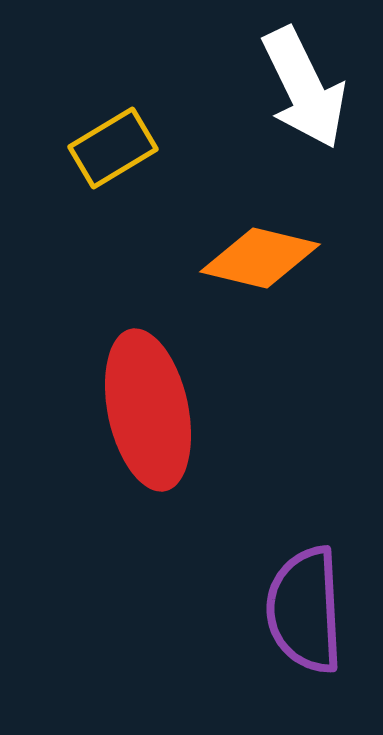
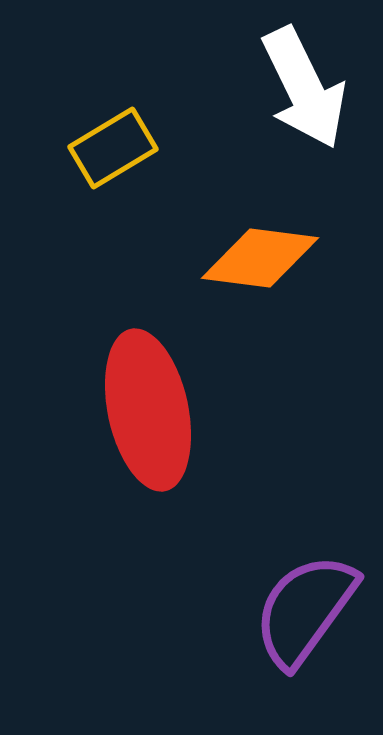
orange diamond: rotated 6 degrees counterclockwise
purple semicircle: rotated 39 degrees clockwise
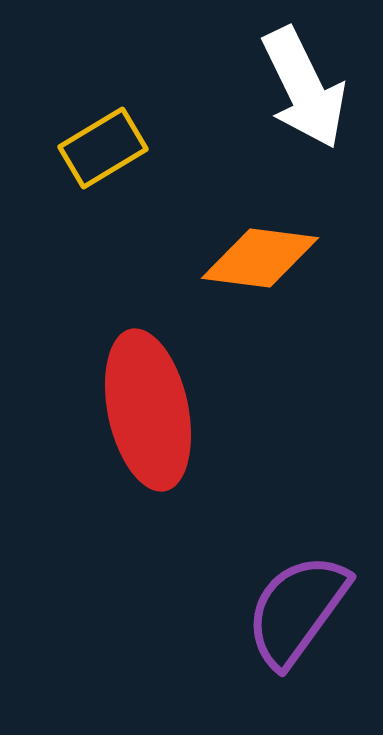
yellow rectangle: moved 10 px left
purple semicircle: moved 8 px left
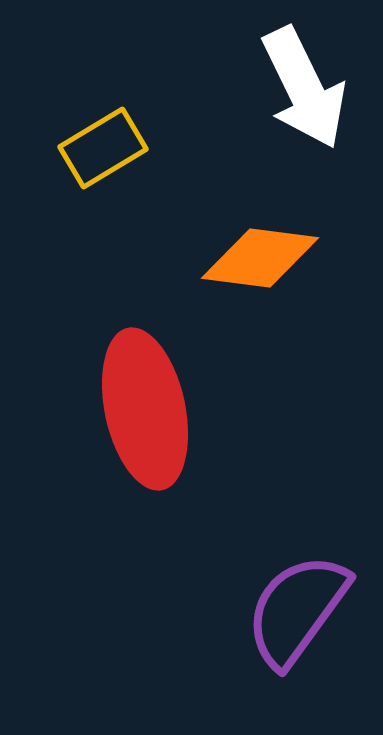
red ellipse: moved 3 px left, 1 px up
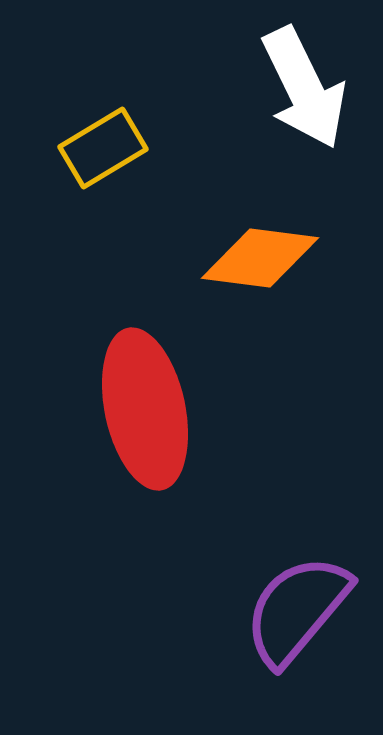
purple semicircle: rotated 4 degrees clockwise
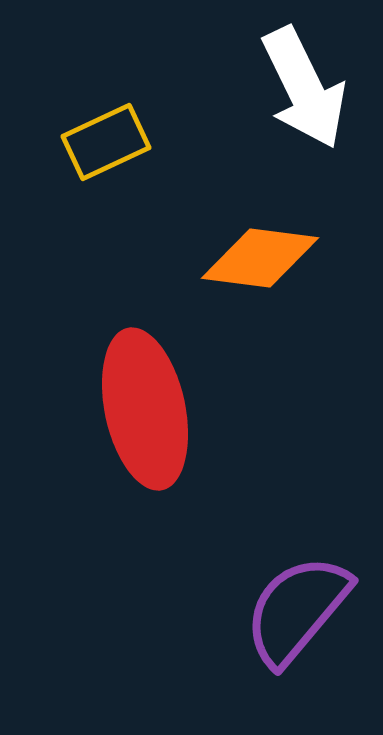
yellow rectangle: moved 3 px right, 6 px up; rotated 6 degrees clockwise
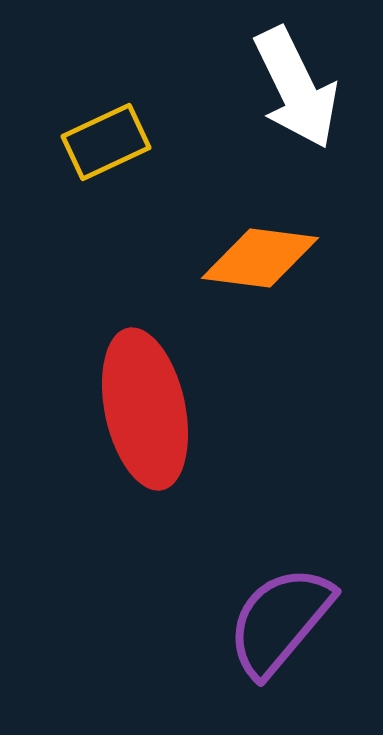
white arrow: moved 8 px left
purple semicircle: moved 17 px left, 11 px down
